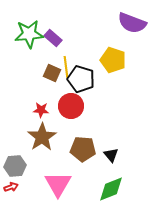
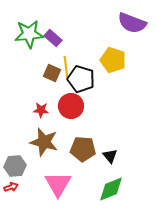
brown star: moved 2 px right, 5 px down; rotated 24 degrees counterclockwise
black triangle: moved 1 px left, 1 px down
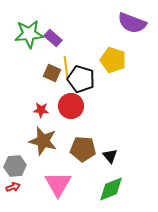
brown star: moved 1 px left, 1 px up
red arrow: moved 2 px right
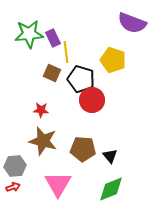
purple rectangle: rotated 24 degrees clockwise
yellow line: moved 15 px up
red circle: moved 21 px right, 6 px up
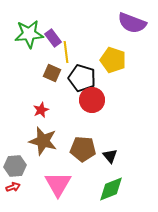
purple rectangle: rotated 12 degrees counterclockwise
black pentagon: moved 1 px right, 1 px up
red star: rotated 28 degrees counterclockwise
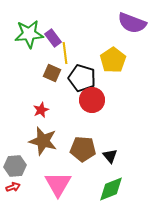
yellow line: moved 1 px left, 1 px down
yellow pentagon: rotated 20 degrees clockwise
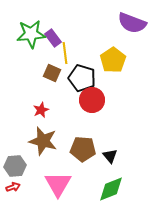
green star: moved 2 px right
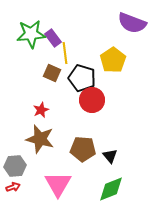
brown star: moved 3 px left, 2 px up
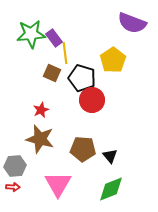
purple rectangle: moved 1 px right
red arrow: rotated 24 degrees clockwise
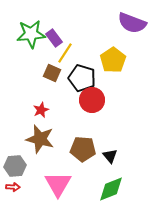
yellow line: rotated 40 degrees clockwise
